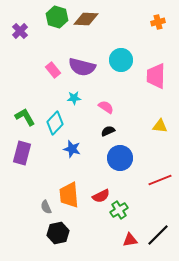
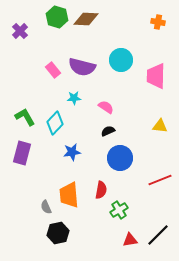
orange cross: rotated 24 degrees clockwise
blue star: moved 3 px down; rotated 24 degrees counterclockwise
red semicircle: moved 6 px up; rotated 54 degrees counterclockwise
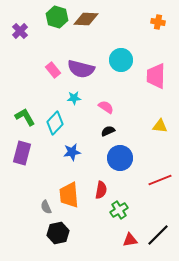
purple semicircle: moved 1 px left, 2 px down
